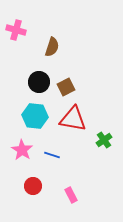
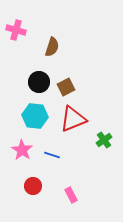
red triangle: rotated 32 degrees counterclockwise
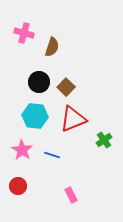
pink cross: moved 8 px right, 3 px down
brown square: rotated 18 degrees counterclockwise
red circle: moved 15 px left
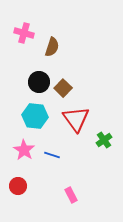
brown square: moved 3 px left, 1 px down
red triangle: moved 3 px right; rotated 44 degrees counterclockwise
pink star: moved 2 px right
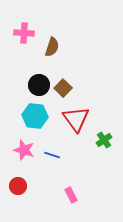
pink cross: rotated 12 degrees counterclockwise
black circle: moved 3 px down
pink star: rotated 15 degrees counterclockwise
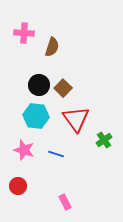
cyan hexagon: moved 1 px right
blue line: moved 4 px right, 1 px up
pink rectangle: moved 6 px left, 7 px down
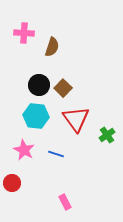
green cross: moved 3 px right, 5 px up
pink star: rotated 10 degrees clockwise
red circle: moved 6 px left, 3 px up
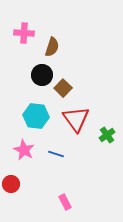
black circle: moved 3 px right, 10 px up
red circle: moved 1 px left, 1 px down
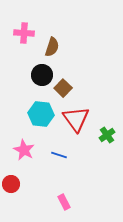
cyan hexagon: moved 5 px right, 2 px up
blue line: moved 3 px right, 1 px down
pink rectangle: moved 1 px left
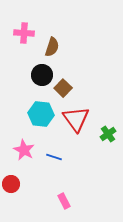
green cross: moved 1 px right, 1 px up
blue line: moved 5 px left, 2 px down
pink rectangle: moved 1 px up
